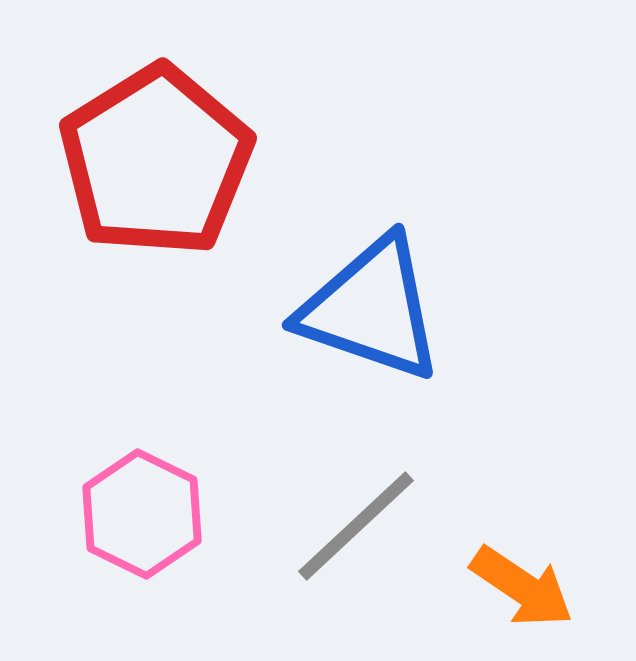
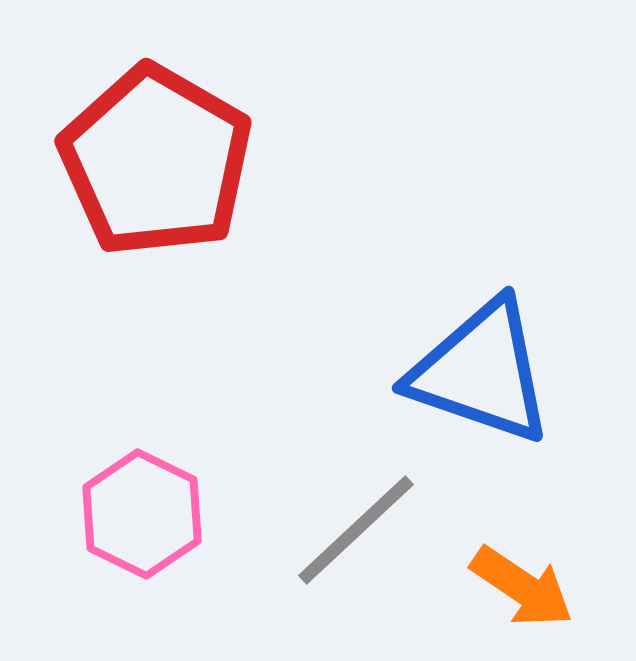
red pentagon: rotated 10 degrees counterclockwise
blue triangle: moved 110 px right, 63 px down
gray line: moved 4 px down
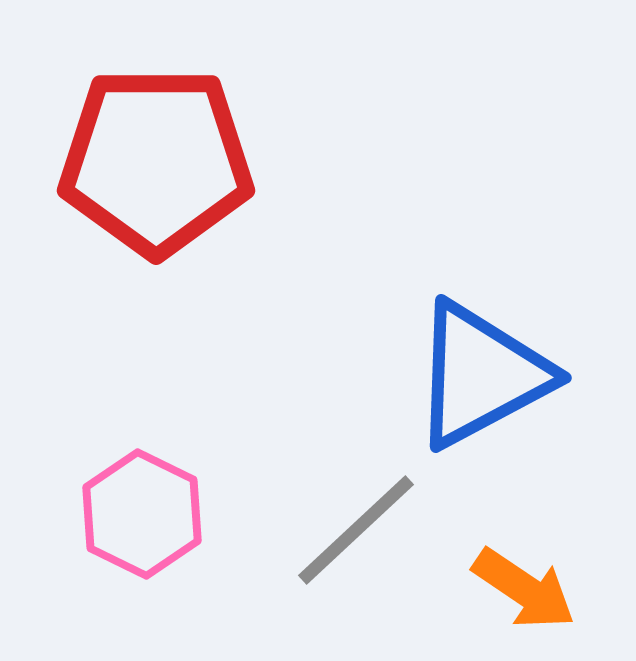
red pentagon: rotated 30 degrees counterclockwise
blue triangle: moved 3 px down; rotated 47 degrees counterclockwise
orange arrow: moved 2 px right, 2 px down
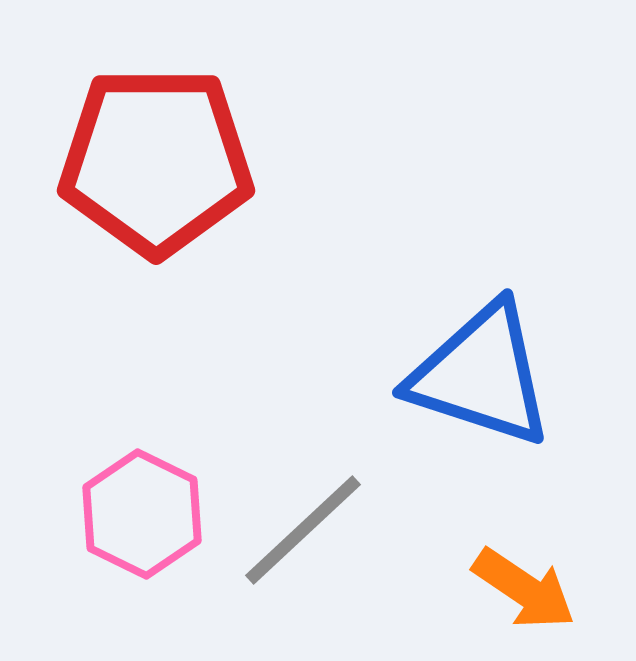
blue triangle: rotated 46 degrees clockwise
gray line: moved 53 px left
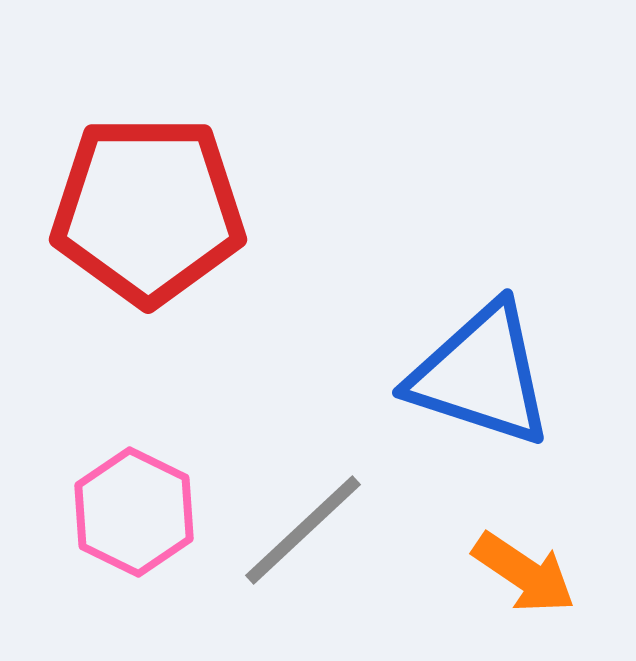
red pentagon: moved 8 px left, 49 px down
pink hexagon: moved 8 px left, 2 px up
orange arrow: moved 16 px up
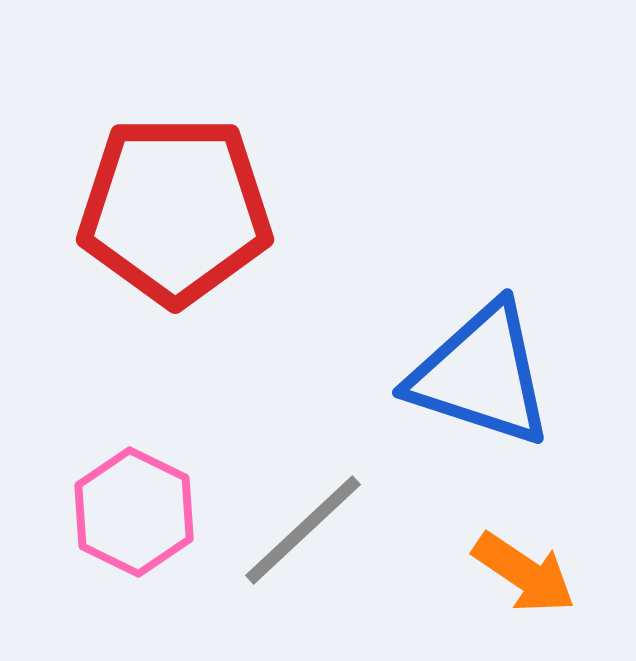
red pentagon: moved 27 px right
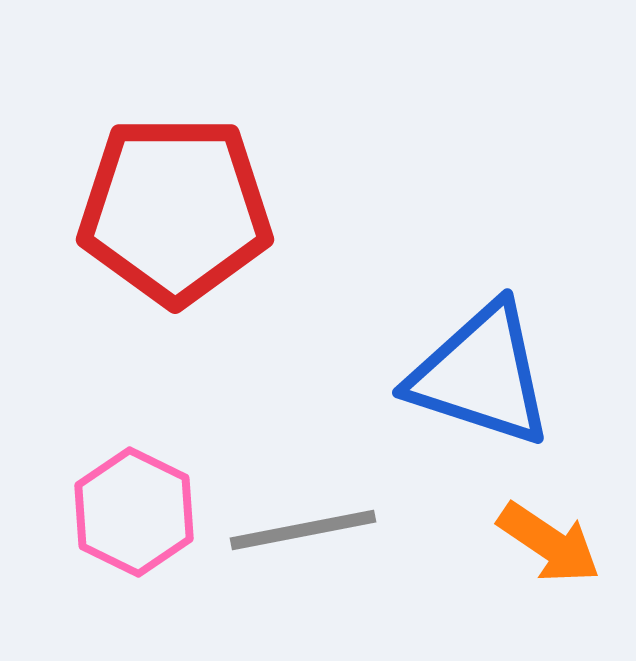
gray line: rotated 32 degrees clockwise
orange arrow: moved 25 px right, 30 px up
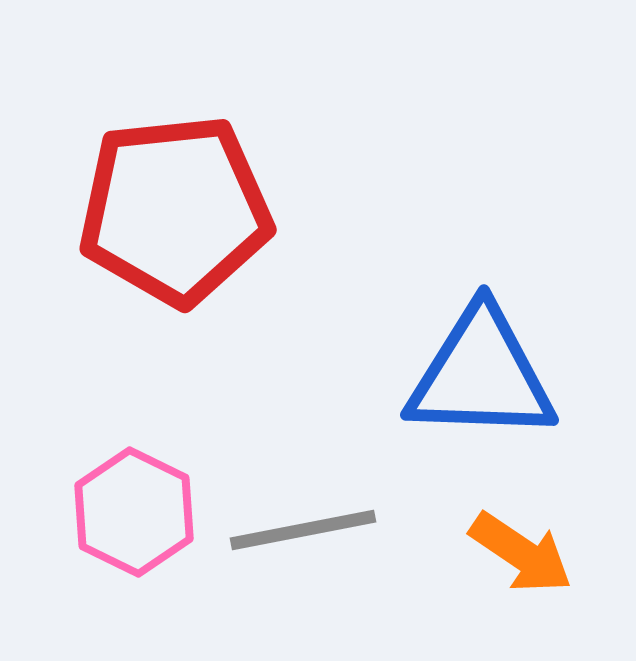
red pentagon: rotated 6 degrees counterclockwise
blue triangle: rotated 16 degrees counterclockwise
orange arrow: moved 28 px left, 10 px down
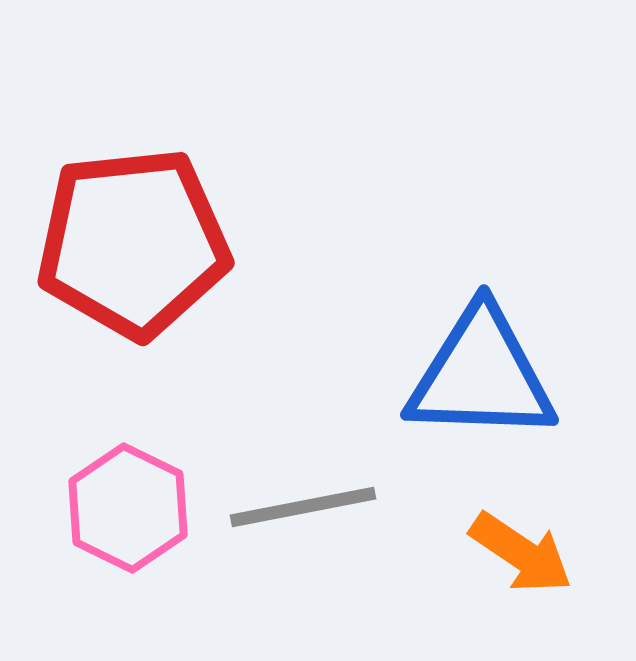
red pentagon: moved 42 px left, 33 px down
pink hexagon: moved 6 px left, 4 px up
gray line: moved 23 px up
